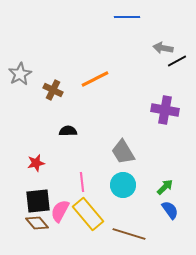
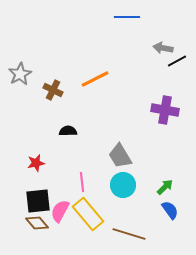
gray trapezoid: moved 3 px left, 4 px down
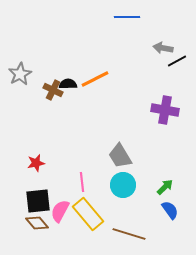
black semicircle: moved 47 px up
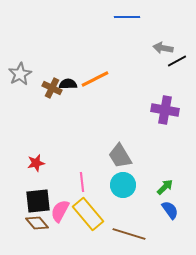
brown cross: moved 1 px left, 2 px up
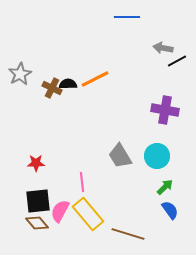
red star: rotated 12 degrees clockwise
cyan circle: moved 34 px right, 29 px up
brown line: moved 1 px left
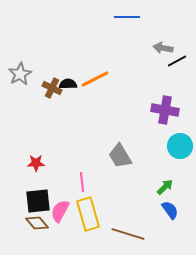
cyan circle: moved 23 px right, 10 px up
yellow rectangle: rotated 24 degrees clockwise
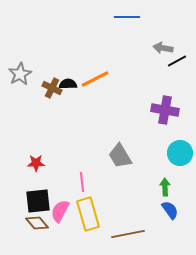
cyan circle: moved 7 px down
green arrow: rotated 48 degrees counterclockwise
brown line: rotated 28 degrees counterclockwise
